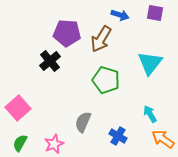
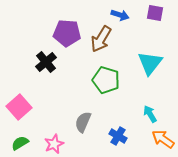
black cross: moved 4 px left, 1 px down
pink square: moved 1 px right, 1 px up
green semicircle: rotated 30 degrees clockwise
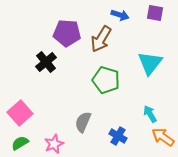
pink square: moved 1 px right, 6 px down
orange arrow: moved 2 px up
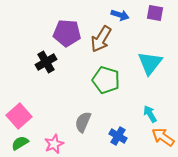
black cross: rotated 10 degrees clockwise
pink square: moved 1 px left, 3 px down
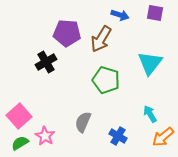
orange arrow: rotated 75 degrees counterclockwise
pink star: moved 9 px left, 8 px up; rotated 18 degrees counterclockwise
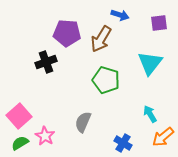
purple square: moved 4 px right, 10 px down; rotated 18 degrees counterclockwise
black cross: rotated 10 degrees clockwise
blue cross: moved 5 px right, 7 px down
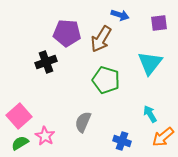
blue cross: moved 1 px left, 2 px up; rotated 12 degrees counterclockwise
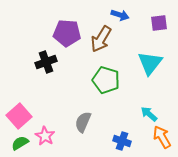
cyan arrow: moved 1 px left; rotated 18 degrees counterclockwise
orange arrow: moved 1 px left; rotated 100 degrees clockwise
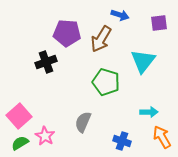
cyan triangle: moved 7 px left, 2 px up
green pentagon: moved 2 px down
cyan arrow: moved 2 px up; rotated 138 degrees clockwise
